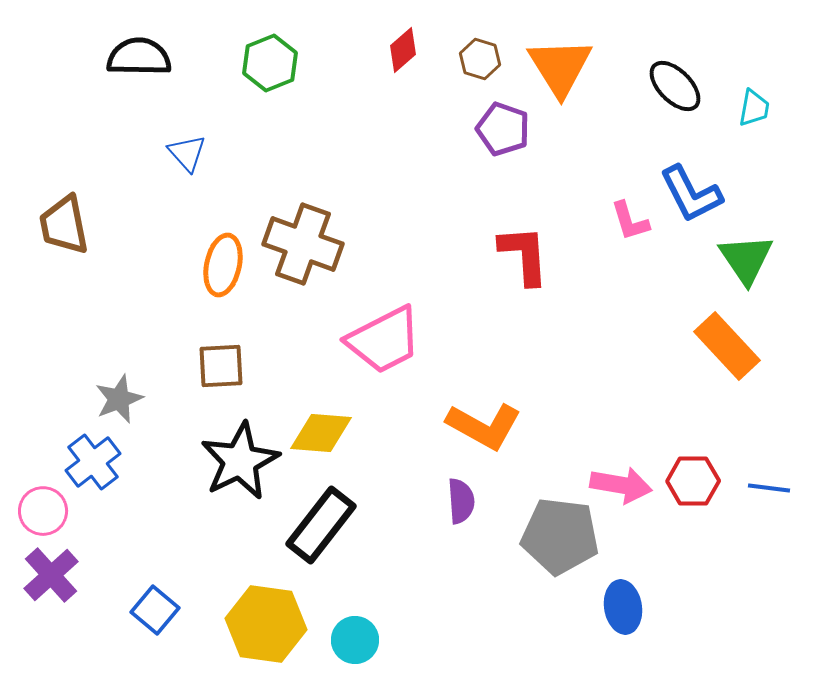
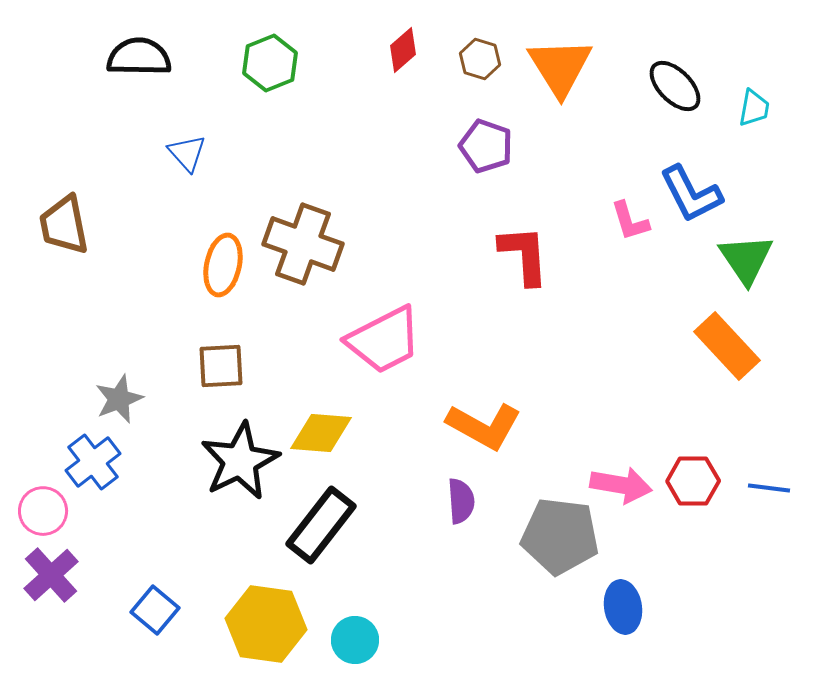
purple pentagon: moved 17 px left, 17 px down
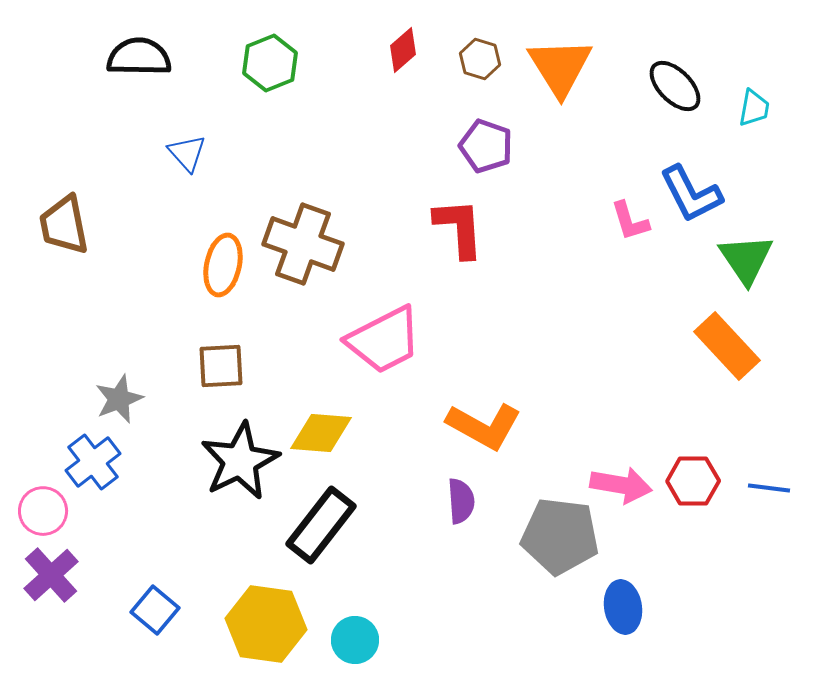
red L-shape: moved 65 px left, 27 px up
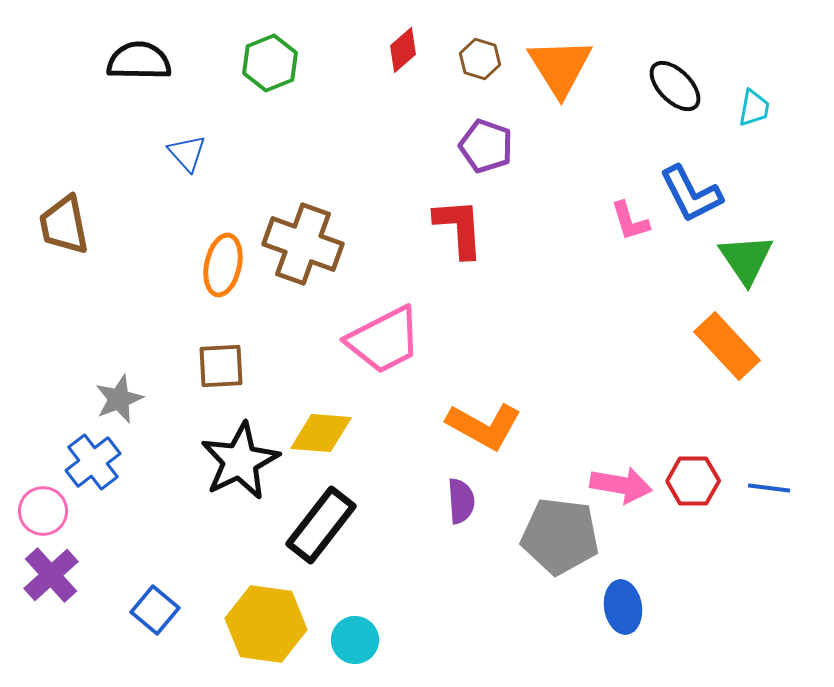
black semicircle: moved 4 px down
